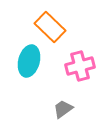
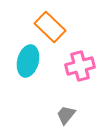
cyan ellipse: moved 1 px left
gray trapezoid: moved 3 px right, 6 px down; rotated 15 degrees counterclockwise
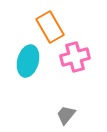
orange rectangle: rotated 16 degrees clockwise
pink cross: moved 5 px left, 9 px up
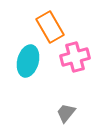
gray trapezoid: moved 2 px up
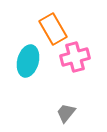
orange rectangle: moved 3 px right, 2 px down
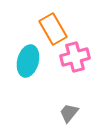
gray trapezoid: moved 3 px right
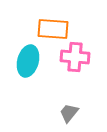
orange rectangle: rotated 56 degrees counterclockwise
pink cross: rotated 20 degrees clockwise
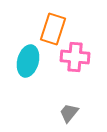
orange rectangle: rotated 76 degrees counterclockwise
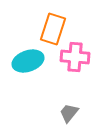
cyan ellipse: rotated 56 degrees clockwise
